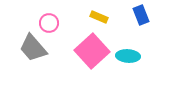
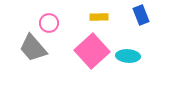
yellow rectangle: rotated 24 degrees counterclockwise
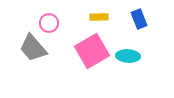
blue rectangle: moved 2 px left, 4 px down
pink square: rotated 12 degrees clockwise
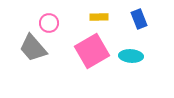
cyan ellipse: moved 3 px right
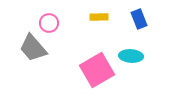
pink square: moved 5 px right, 19 px down
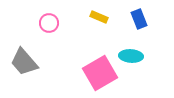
yellow rectangle: rotated 24 degrees clockwise
gray trapezoid: moved 9 px left, 14 px down
pink square: moved 3 px right, 3 px down
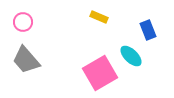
blue rectangle: moved 9 px right, 11 px down
pink circle: moved 26 px left, 1 px up
cyan ellipse: rotated 40 degrees clockwise
gray trapezoid: moved 2 px right, 2 px up
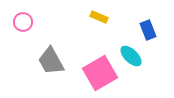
gray trapezoid: moved 25 px right, 1 px down; rotated 12 degrees clockwise
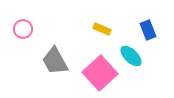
yellow rectangle: moved 3 px right, 12 px down
pink circle: moved 7 px down
gray trapezoid: moved 4 px right
pink square: rotated 12 degrees counterclockwise
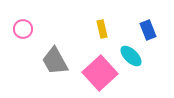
yellow rectangle: rotated 54 degrees clockwise
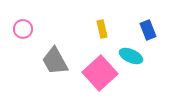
cyan ellipse: rotated 20 degrees counterclockwise
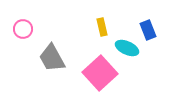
yellow rectangle: moved 2 px up
cyan ellipse: moved 4 px left, 8 px up
gray trapezoid: moved 3 px left, 3 px up
